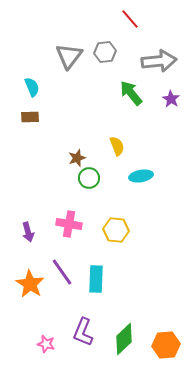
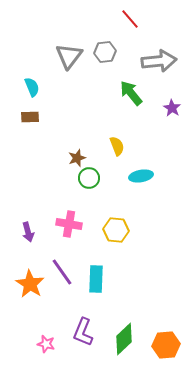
purple star: moved 1 px right, 9 px down
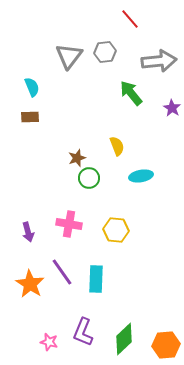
pink star: moved 3 px right, 2 px up
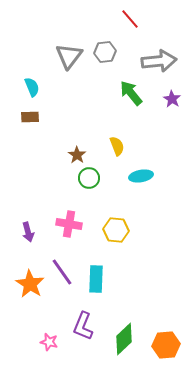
purple star: moved 9 px up
brown star: moved 3 px up; rotated 18 degrees counterclockwise
purple L-shape: moved 6 px up
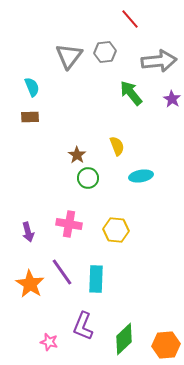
green circle: moved 1 px left
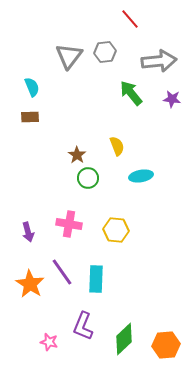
purple star: rotated 24 degrees counterclockwise
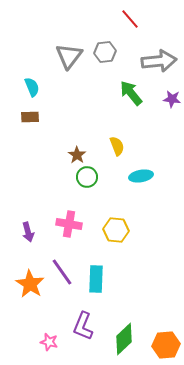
green circle: moved 1 px left, 1 px up
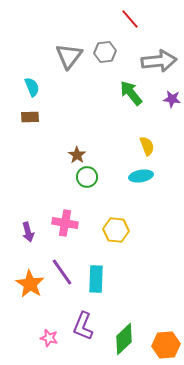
yellow semicircle: moved 30 px right
pink cross: moved 4 px left, 1 px up
pink star: moved 4 px up
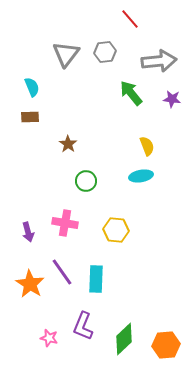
gray triangle: moved 3 px left, 2 px up
brown star: moved 9 px left, 11 px up
green circle: moved 1 px left, 4 px down
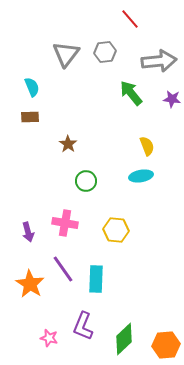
purple line: moved 1 px right, 3 px up
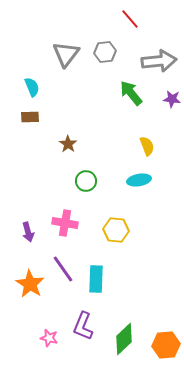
cyan ellipse: moved 2 px left, 4 px down
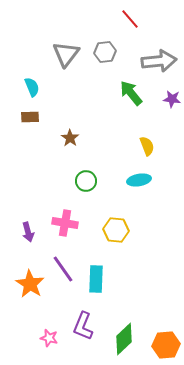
brown star: moved 2 px right, 6 px up
